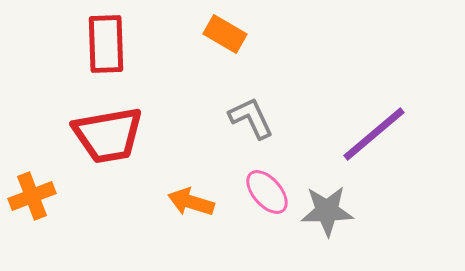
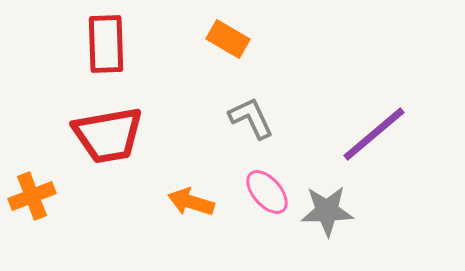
orange rectangle: moved 3 px right, 5 px down
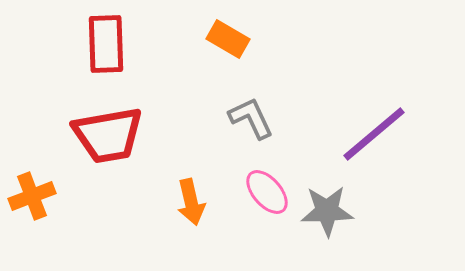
orange arrow: rotated 120 degrees counterclockwise
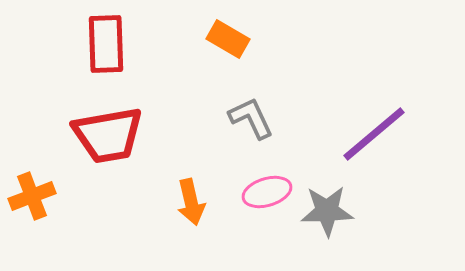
pink ellipse: rotated 66 degrees counterclockwise
